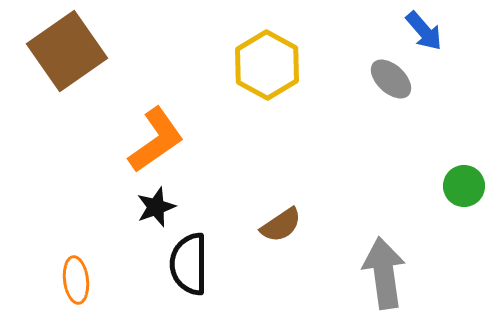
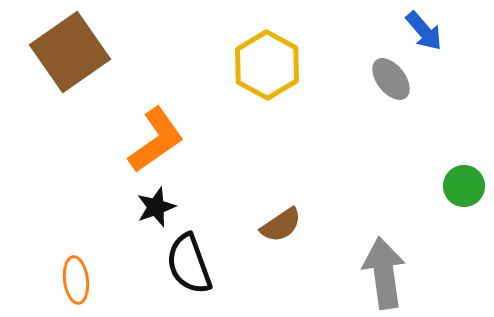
brown square: moved 3 px right, 1 px down
gray ellipse: rotated 9 degrees clockwise
black semicircle: rotated 20 degrees counterclockwise
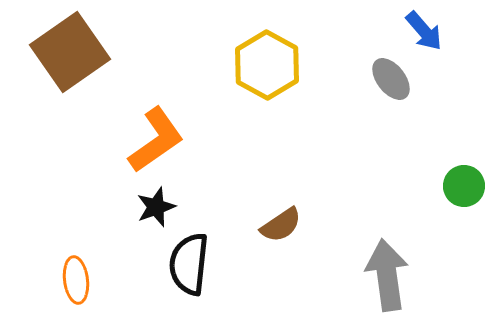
black semicircle: rotated 26 degrees clockwise
gray arrow: moved 3 px right, 2 px down
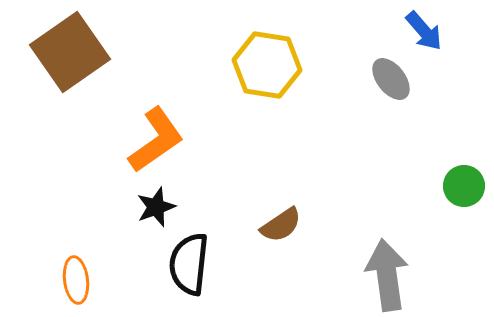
yellow hexagon: rotated 20 degrees counterclockwise
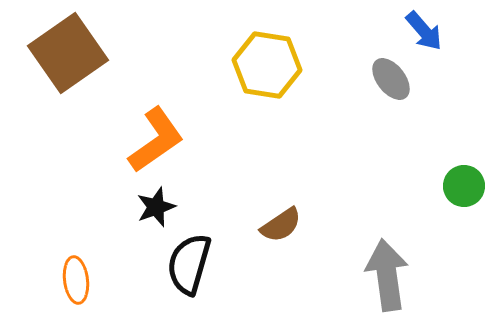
brown square: moved 2 px left, 1 px down
black semicircle: rotated 10 degrees clockwise
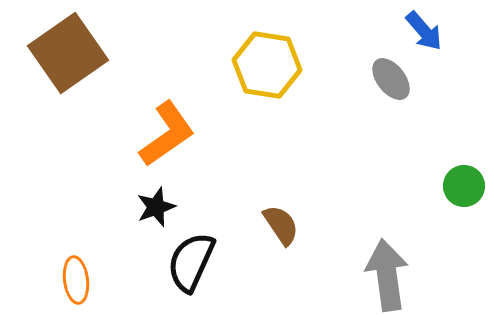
orange L-shape: moved 11 px right, 6 px up
brown semicircle: rotated 90 degrees counterclockwise
black semicircle: moved 2 px right, 2 px up; rotated 8 degrees clockwise
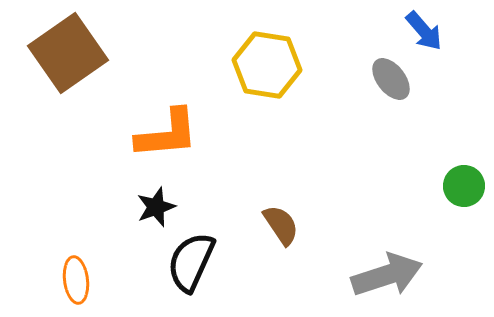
orange L-shape: rotated 30 degrees clockwise
gray arrow: rotated 80 degrees clockwise
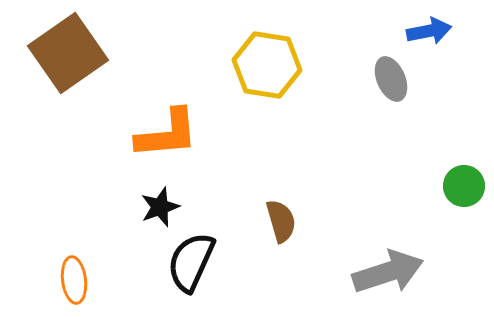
blue arrow: moved 5 px right; rotated 60 degrees counterclockwise
gray ellipse: rotated 15 degrees clockwise
black star: moved 4 px right
brown semicircle: moved 4 px up; rotated 18 degrees clockwise
gray arrow: moved 1 px right, 3 px up
orange ellipse: moved 2 px left
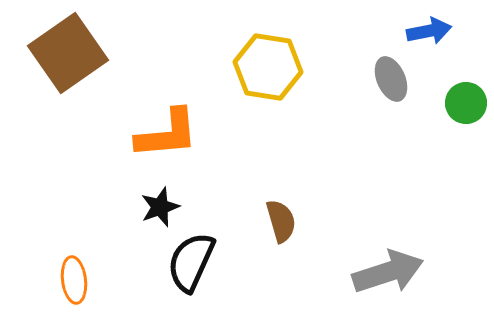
yellow hexagon: moved 1 px right, 2 px down
green circle: moved 2 px right, 83 px up
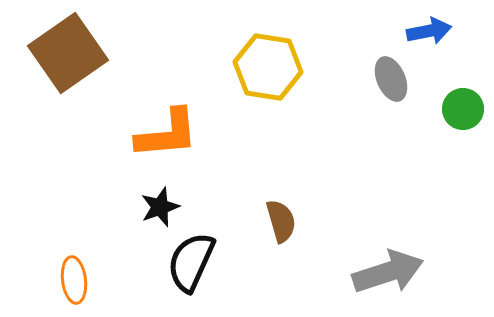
green circle: moved 3 px left, 6 px down
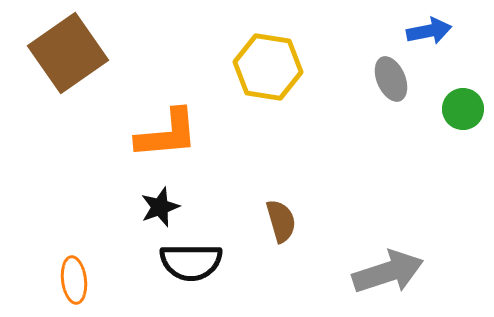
black semicircle: rotated 114 degrees counterclockwise
